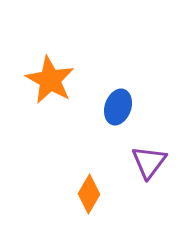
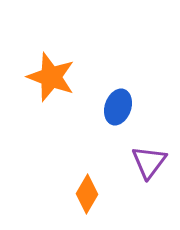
orange star: moved 1 px right, 3 px up; rotated 9 degrees counterclockwise
orange diamond: moved 2 px left
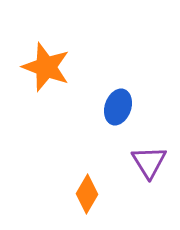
orange star: moved 5 px left, 10 px up
purple triangle: rotated 9 degrees counterclockwise
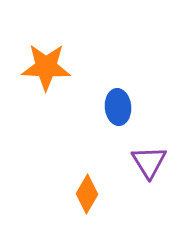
orange star: rotated 18 degrees counterclockwise
blue ellipse: rotated 24 degrees counterclockwise
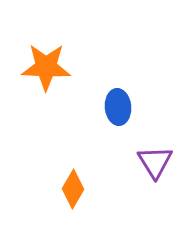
purple triangle: moved 6 px right
orange diamond: moved 14 px left, 5 px up
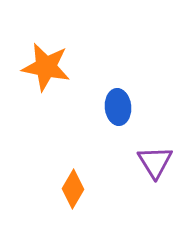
orange star: rotated 9 degrees clockwise
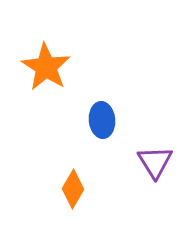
orange star: rotated 21 degrees clockwise
blue ellipse: moved 16 px left, 13 px down
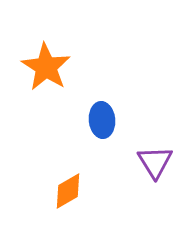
orange diamond: moved 5 px left, 2 px down; rotated 30 degrees clockwise
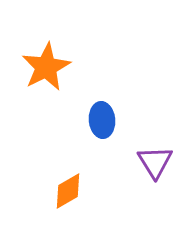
orange star: rotated 12 degrees clockwise
